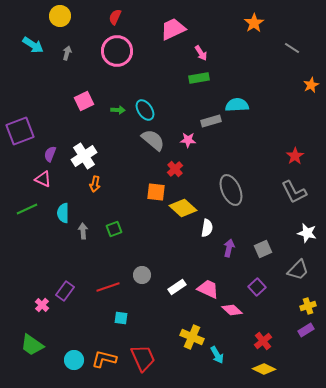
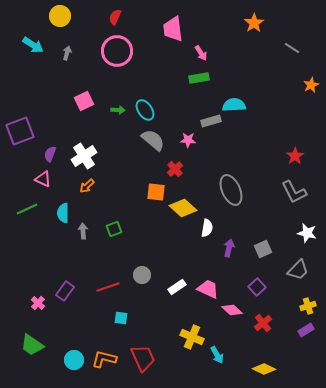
pink trapezoid at (173, 29): rotated 72 degrees counterclockwise
cyan semicircle at (237, 105): moved 3 px left
orange arrow at (95, 184): moved 8 px left, 2 px down; rotated 35 degrees clockwise
pink cross at (42, 305): moved 4 px left, 2 px up
red cross at (263, 341): moved 18 px up
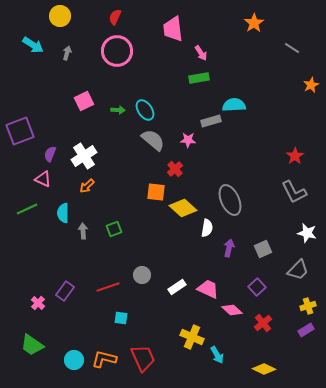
gray ellipse at (231, 190): moved 1 px left, 10 px down
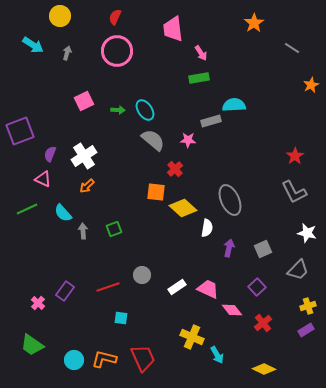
cyan semicircle at (63, 213): rotated 42 degrees counterclockwise
pink diamond at (232, 310): rotated 10 degrees clockwise
